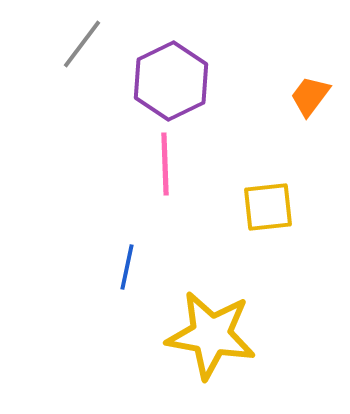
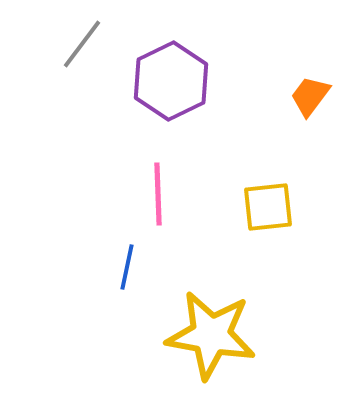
pink line: moved 7 px left, 30 px down
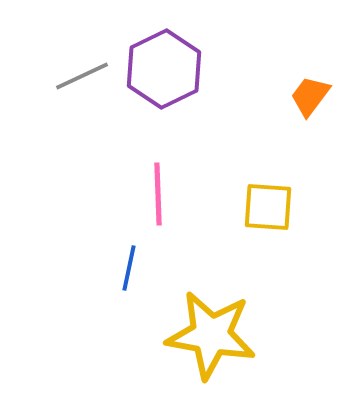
gray line: moved 32 px down; rotated 28 degrees clockwise
purple hexagon: moved 7 px left, 12 px up
yellow square: rotated 10 degrees clockwise
blue line: moved 2 px right, 1 px down
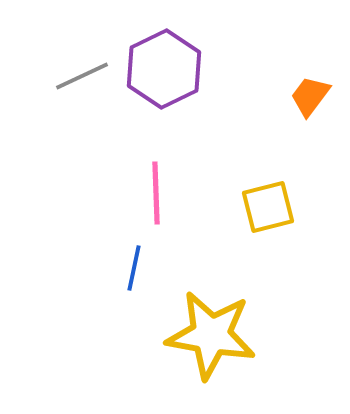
pink line: moved 2 px left, 1 px up
yellow square: rotated 18 degrees counterclockwise
blue line: moved 5 px right
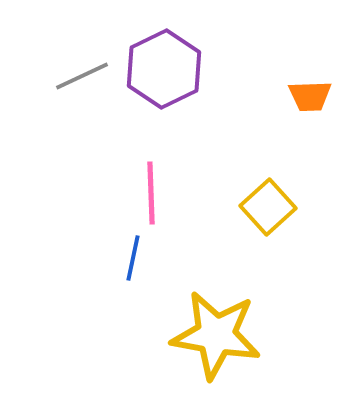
orange trapezoid: rotated 129 degrees counterclockwise
pink line: moved 5 px left
yellow square: rotated 28 degrees counterclockwise
blue line: moved 1 px left, 10 px up
yellow star: moved 5 px right
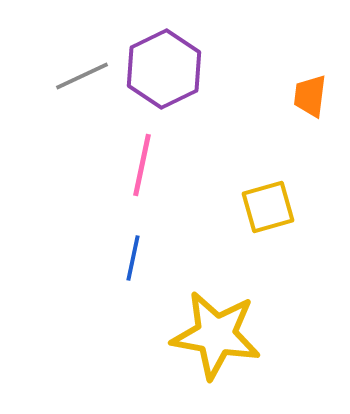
orange trapezoid: rotated 99 degrees clockwise
pink line: moved 9 px left, 28 px up; rotated 14 degrees clockwise
yellow square: rotated 26 degrees clockwise
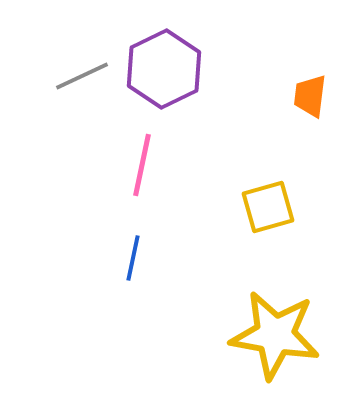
yellow star: moved 59 px right
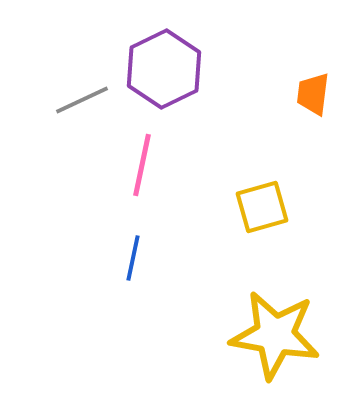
gray line: moved 24 px down
orange trapezoid: moved 3 px right, 2 px up
yellow square: moved 6 px left
